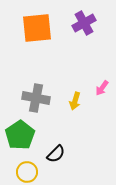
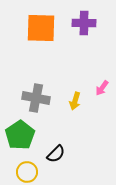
purple cross: rotated 30 degrees clockwise
orange square: moved 4 px right; rotated 8 degrees clockwise
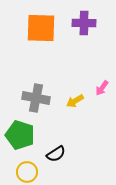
yellow arrow: rotated 42 degrees clockwise
green pentagon: rotated 20 degrees counterclockwise
black semicircle: rotated 12 degrees clockwise
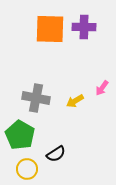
purple cross: moved 4 px down
orange square: moved 9 px right, 1 px down
green pentagon: rotated 12 degrees clockwise
yellow circle: moved 3 px up
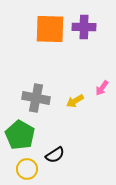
black semicircle: moved 1 px left, 1 px down
